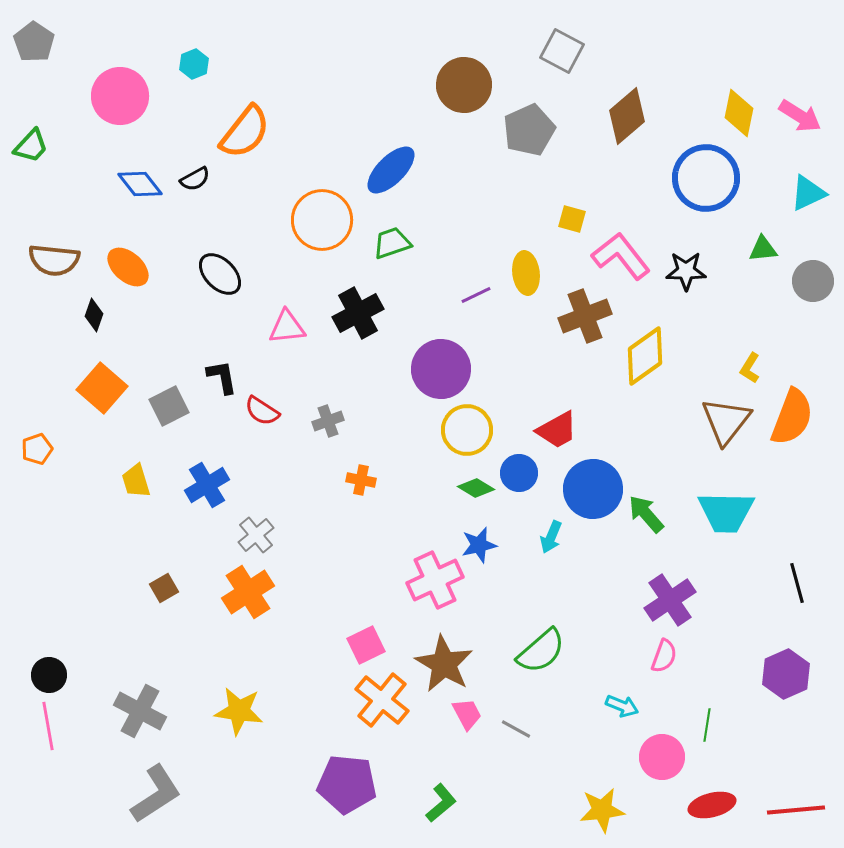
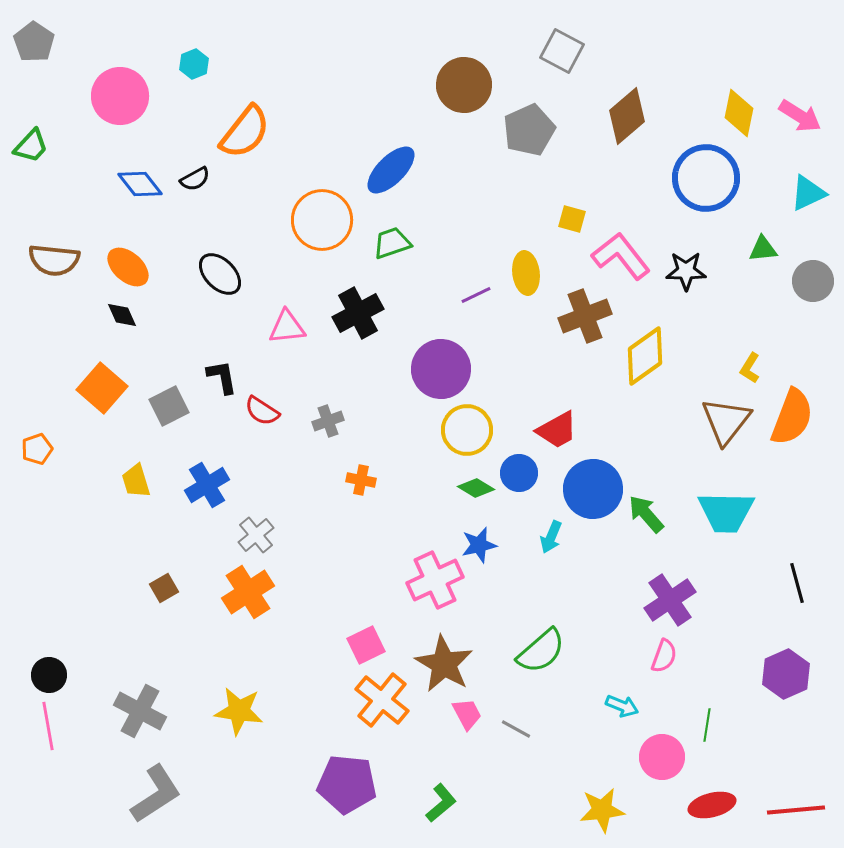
black diamond at (94, 315): moved 28 px right; rotated 44 degrees counterclockwise
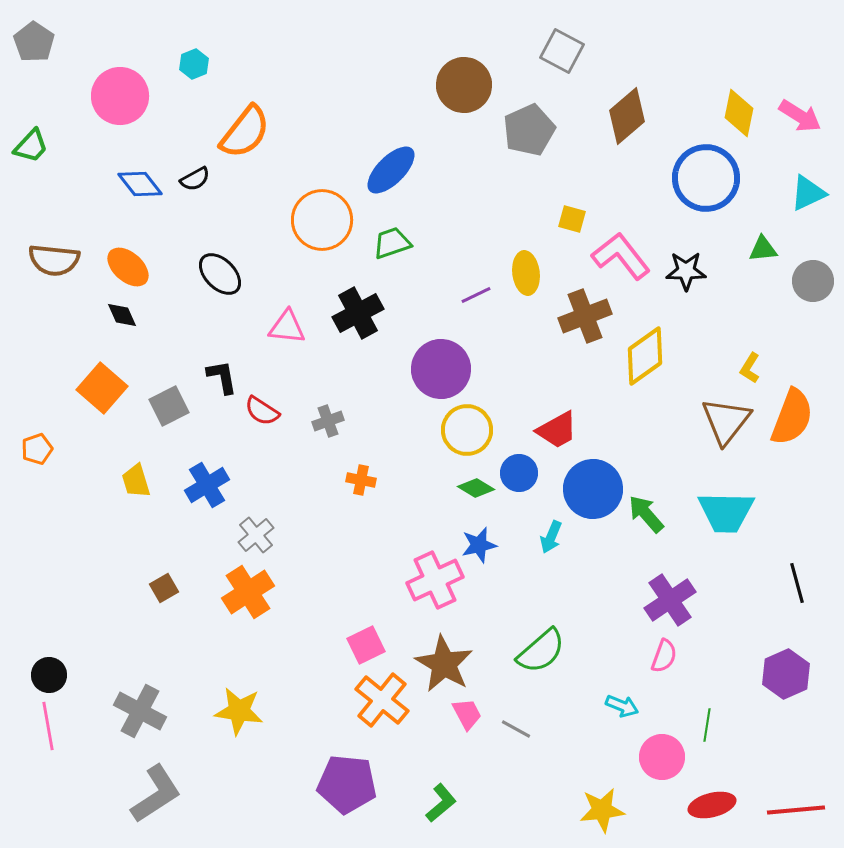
pink triangle at (287, 327): rotated 12 degrees clockwise
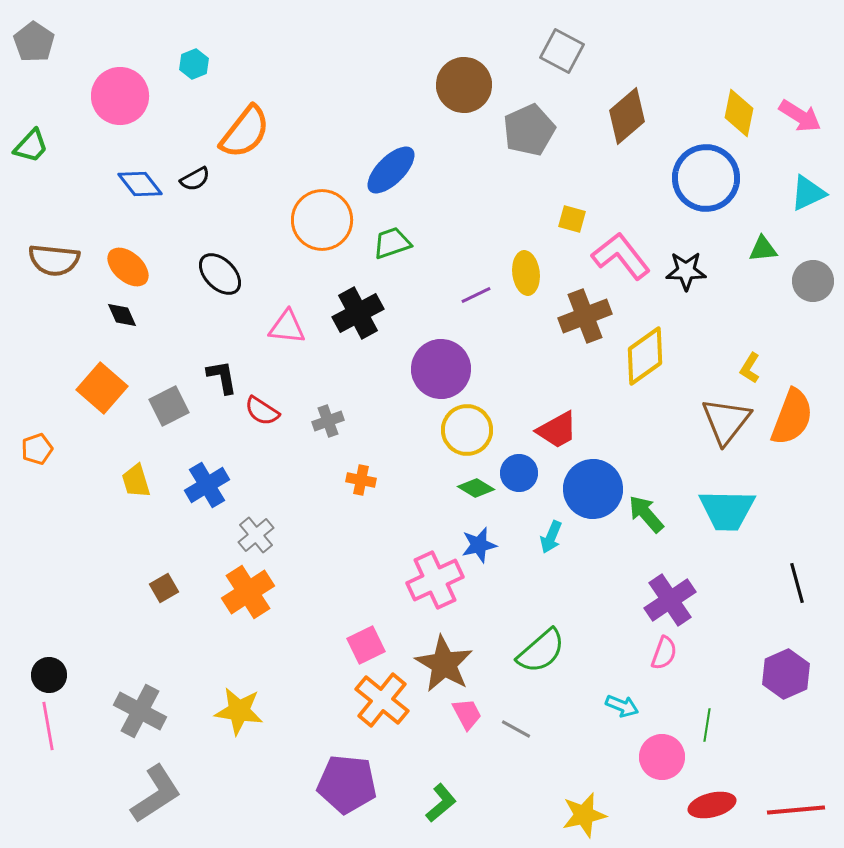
cyan trapezoid at (726, 512): moved 1 px right, 2 px up
pink semicircle at (664, 656): moved 3 px up
yellow star at (602, 810): moved 18 px left, 5 px down; rotated 6 degrees counterclockwise
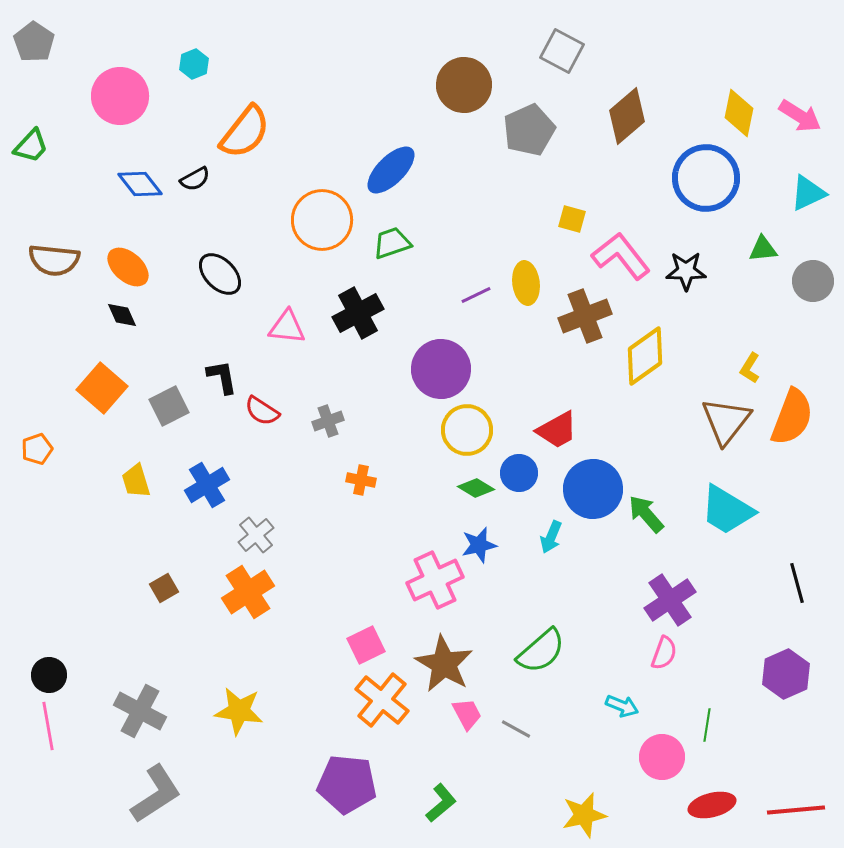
yellow ellipse at (526, 273): moved 10 px down
cyan trapezoid at (727, 510): rotated 30 degrees clockwise
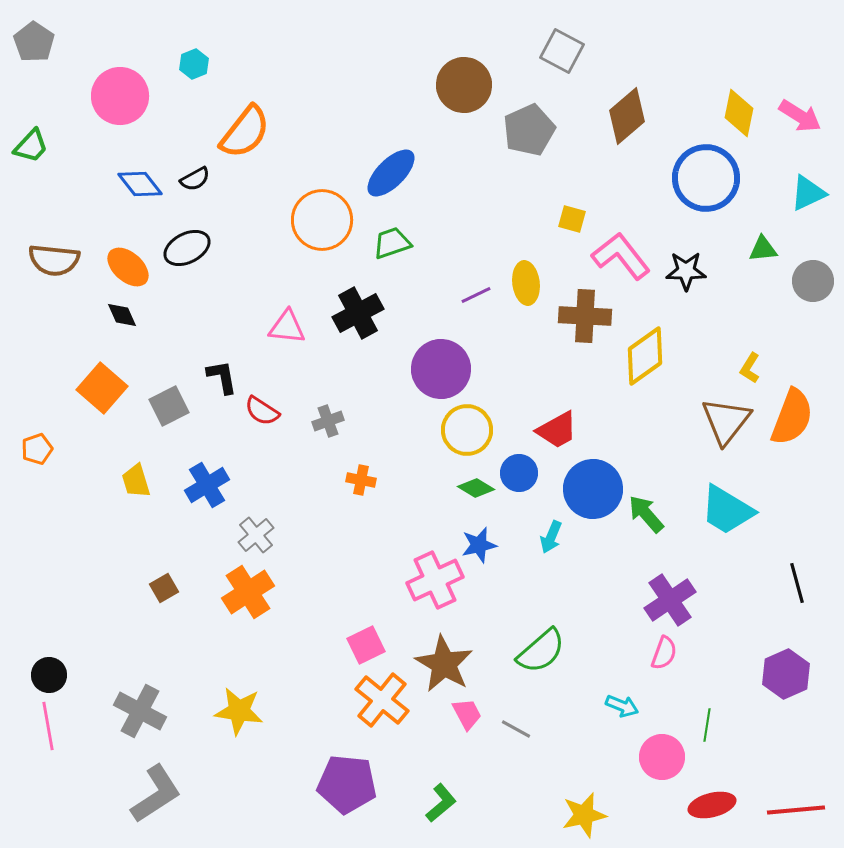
blue ellipse at (391, 170): moved 3 px down
black ellipse at (220, 274): moved 33 px left, 26 px up; rotated 72 degrees counterclockwise
brown cross at (585, 316): rotated 24 degrees clockwise
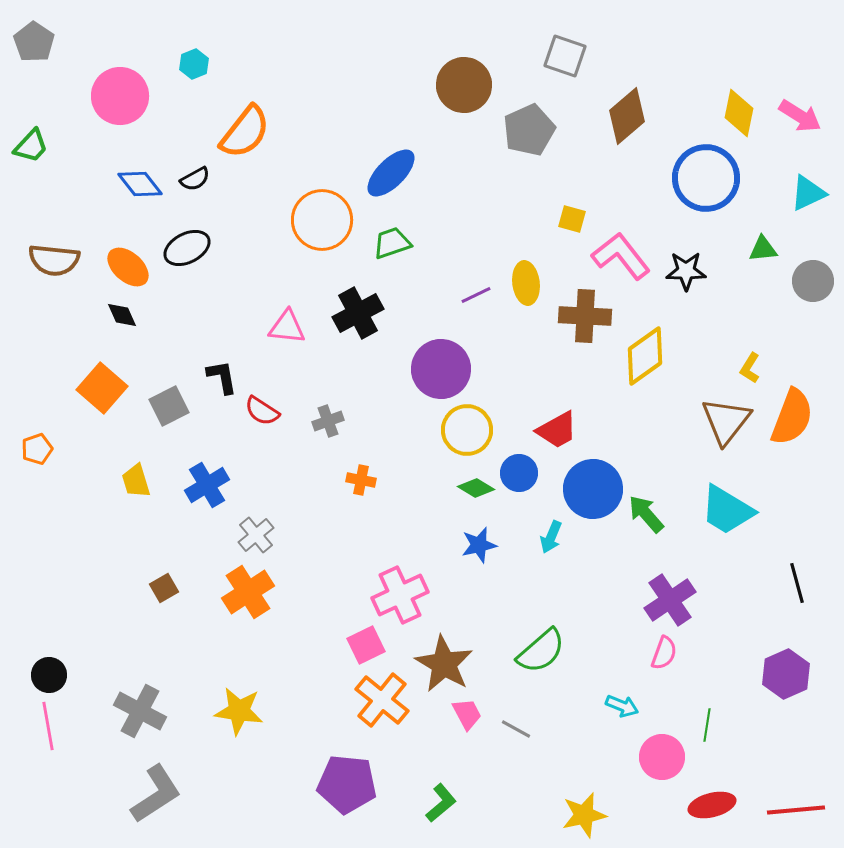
gray square at (562, 51): moved 3 px right, 5 px down; rotated 9 degrees counterclockwise
pink cross at (435, 580): moved 35 px left, 15 px down
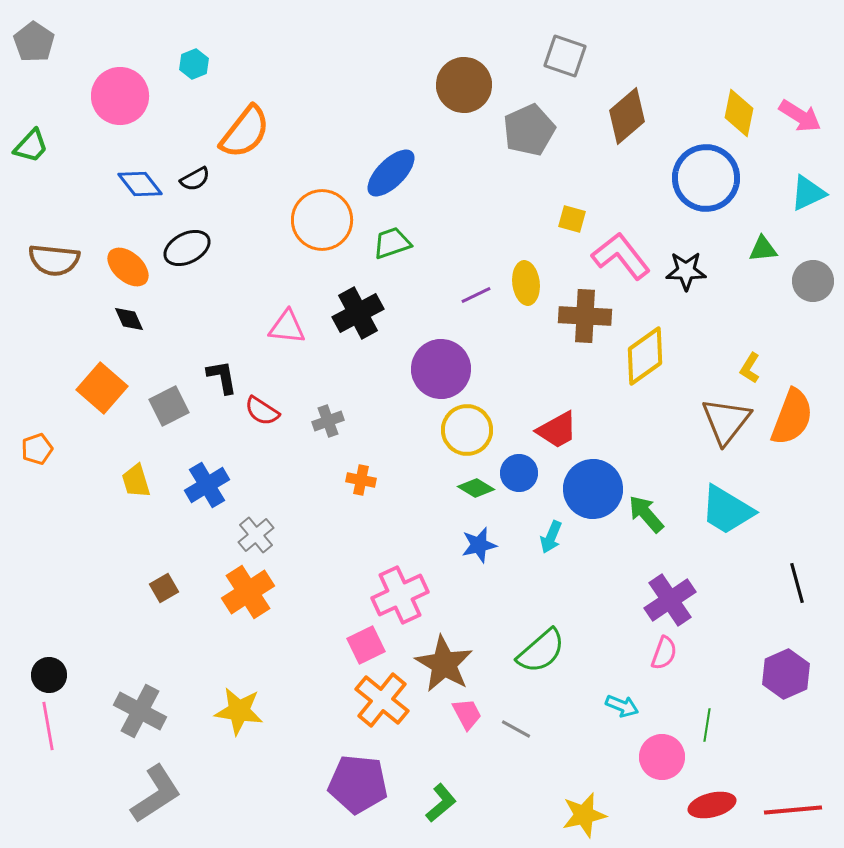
black diamond at (122, 315): moved 7 px right, 4 px down
purple pentagon at (347, 784): moved 11 px right
red line at (796, 810): moved 3 px left
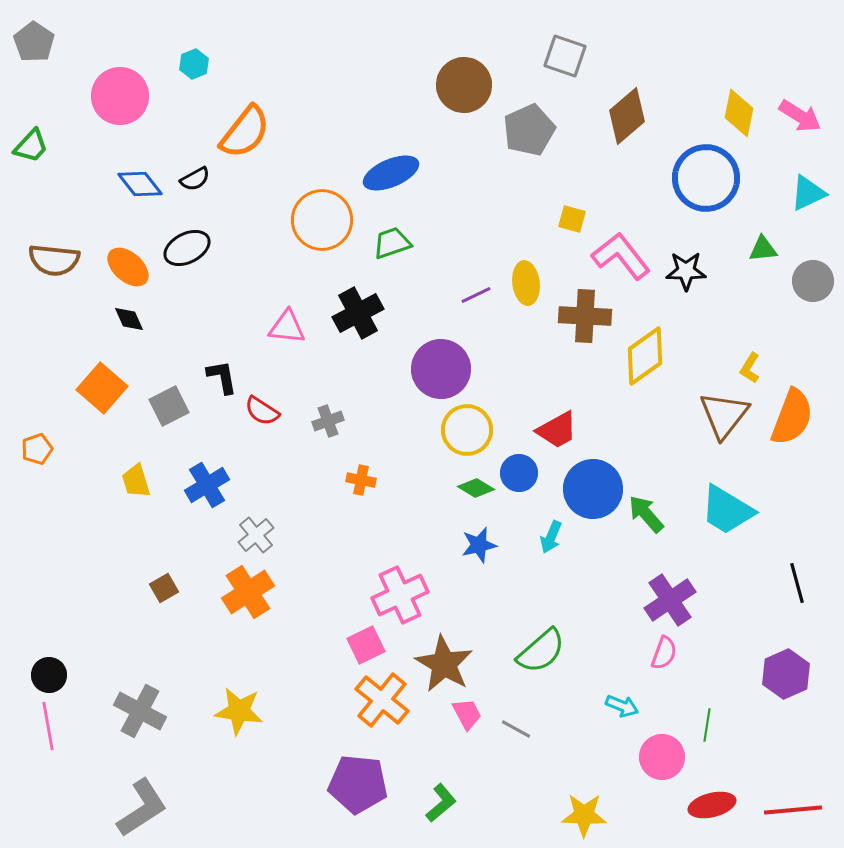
blue ellipse at (391, 173): rotated 22 degrees clockwise
brown triangle at (726, 421): moved 2 px left, 6 px up
gray L-shape at (156, 794): moved 14 px left, 14 px down
yellow star at (584, 815): rotated 15 degrees clockwise
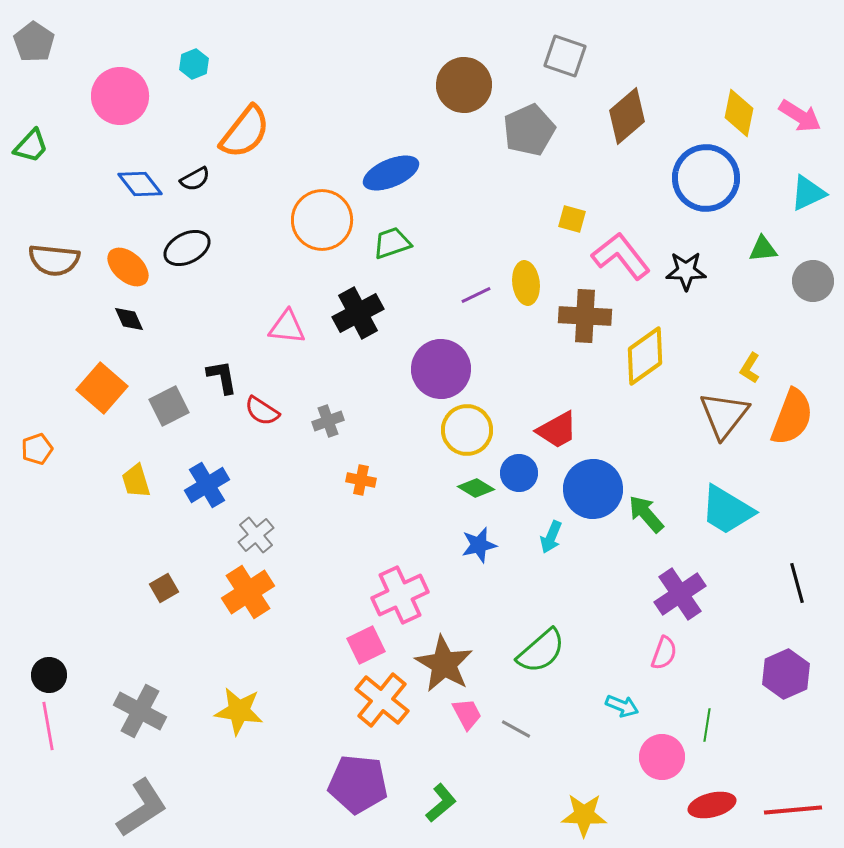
purple cross at (670, 600): moved 10 px right, 6 px up
